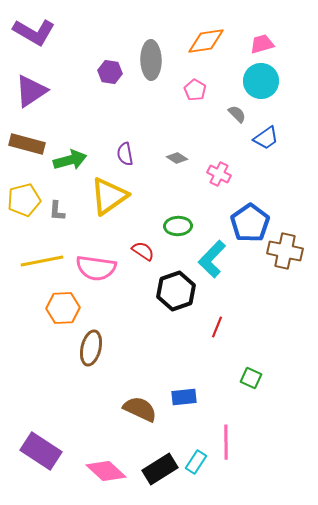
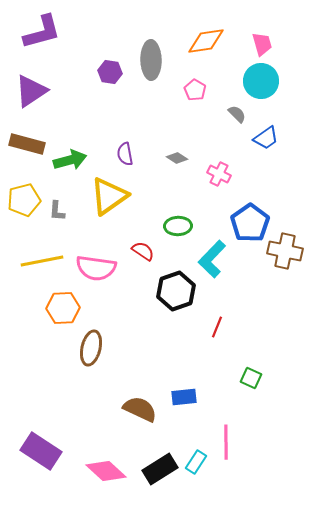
purple L-shape: moved 8 px right; rotated 45 degrees counterclockwise
pink trapezoid: rotated 90 degrees clockwise
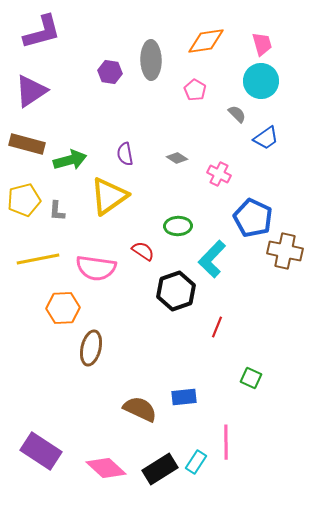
blue pentagon: moved 3 px right, 5 px up; rotated 12 degrees counterclockwise
yellow line: moved 4 px left, 2 px up
pink diamond: moved 3 px up
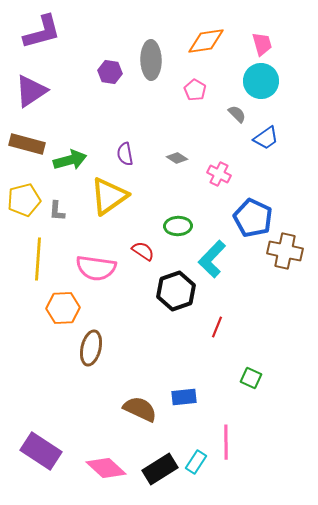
yellow line: rotated 75 degrees counterclockwise
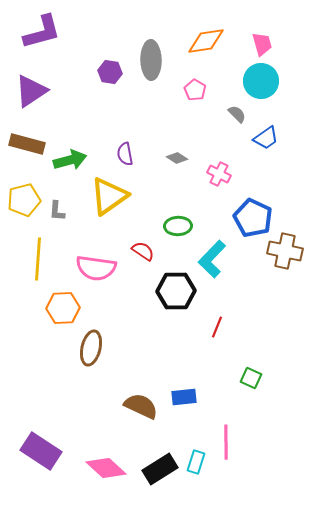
black hexagon: rotated 18 degrees clockwise
brown semicircle: moved 1 px right, 3 px up
cyan rectangle: rotated 15 degrees counterclockwise
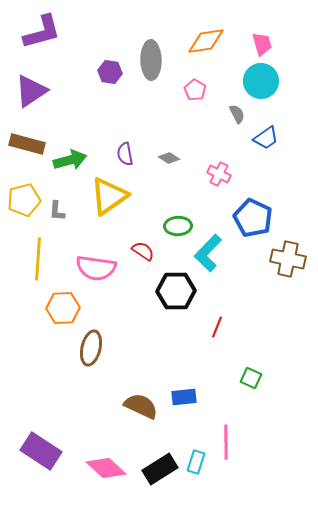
gray semicircle: rotated 18 degrees clockwise
gray diamond: moved 8 px left
brown cross: moved 3 px right, 8 px down
cyan L-shape: moved 4 px left, 6 px up
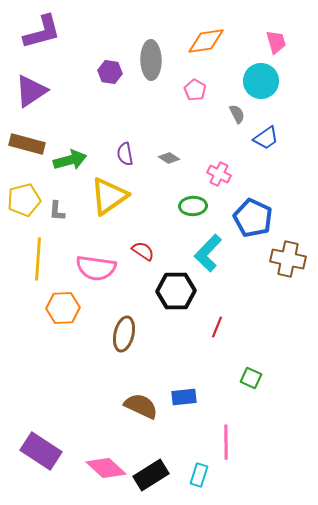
pink trapezoid: moved 14 px right, 2 px up
green ellipse: moved 15 px right, 20 px up
brown ellipse: moved 33 px right, 14 px up
cyan rectangle: moved 3 px right, 13 px down
black rectangle: moved 9 px left, 6 px down
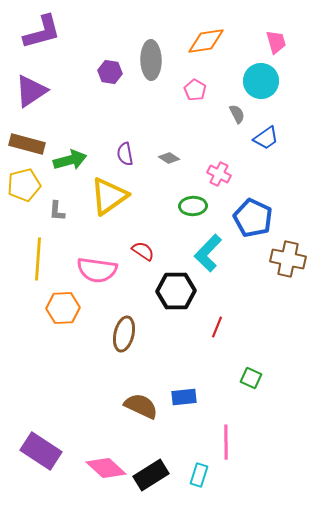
yellow pentagon: moved 15 px up
pink semicircle: moved 1 px right, 2 px down
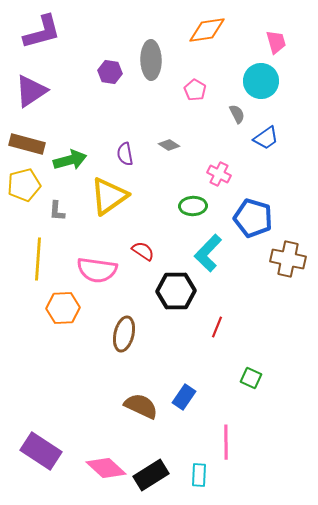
orange diamond: moved 1 px right, 11 px up
gray diamond: moved 13 px up
blue pentagon: rotated 9 degrees counterclockwise
blue rectangle: rotated 50 degrees counterclockwise
cyan rectangle: rotated 15 degrees counterclockwise
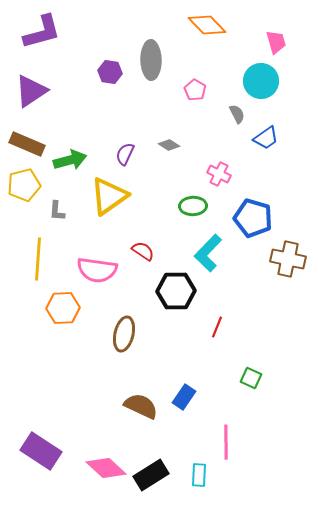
orange diamond: moved 5 px up; rotated 54 degrees clockwise
brown rectangle: rotated 8 degrees clockwise
purple semicircle: rotated 35 degrees clockwise
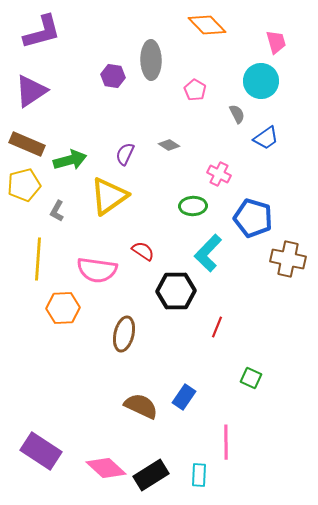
purple hexagon: moved 3 px right, 4 px down
gray L-shape: rotated 25 degrees clockwise
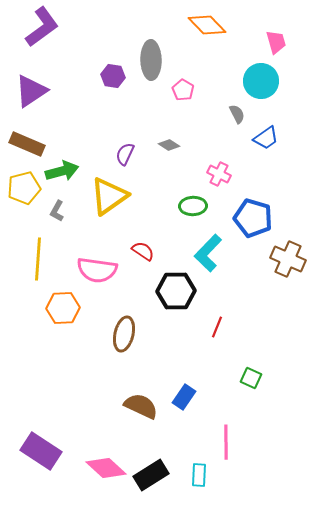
purple L-shape: moved 5 px up; rotated 21 degrees counterclockwise
pink pentagon: moved 12 px left
green arrow: moved 8 px left, 11 px down
yellow pentagon: moved 3 px down
brown cross: rotated 12 degrees clockwise
